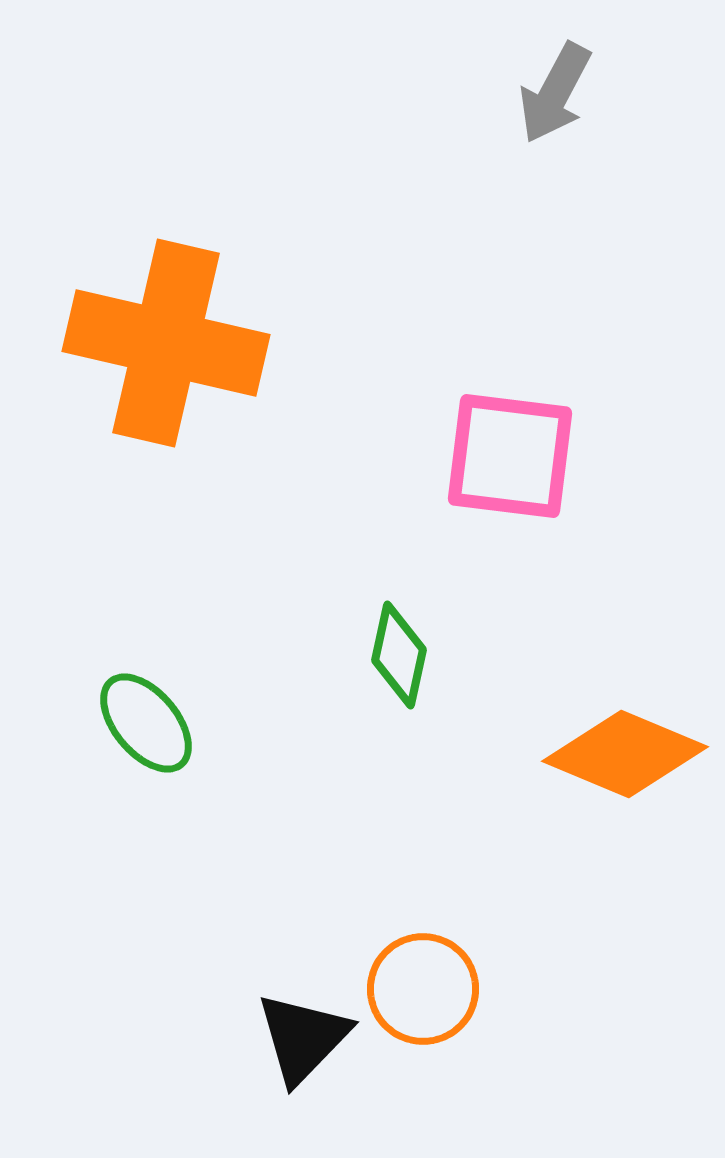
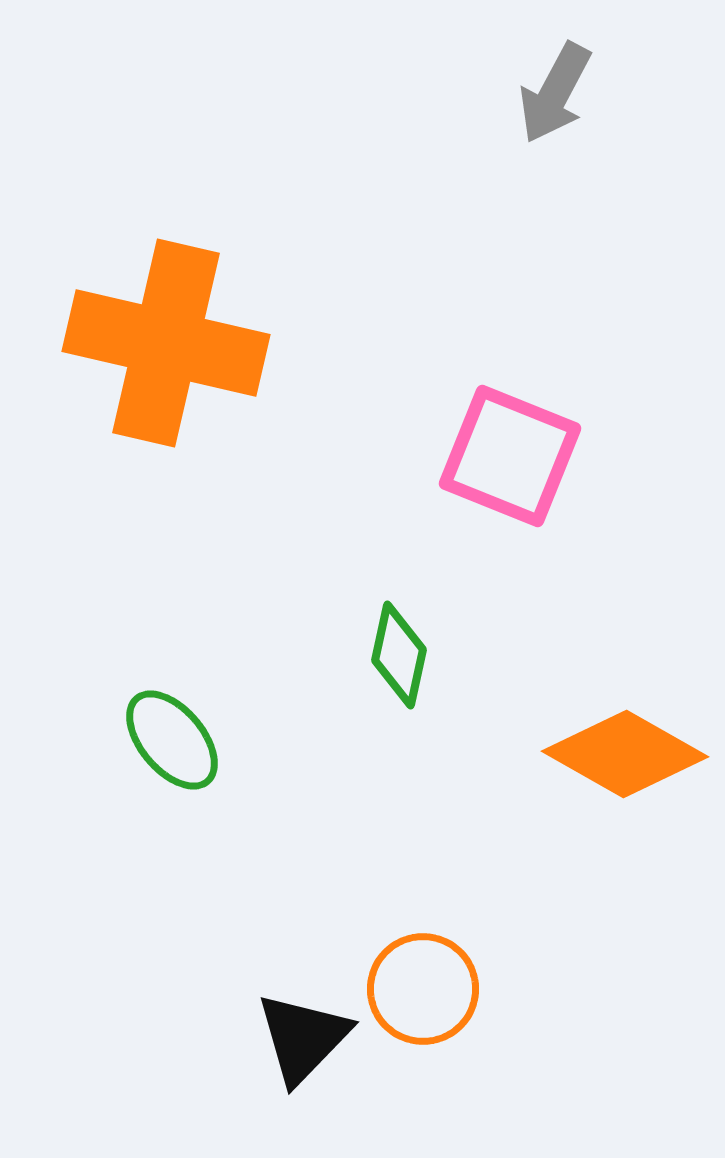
pink square: rotated 15 degrees clockwise
green ellipse: moved 26 px right, 17 px down
orange diamond: rotated 7 degrees clockwise
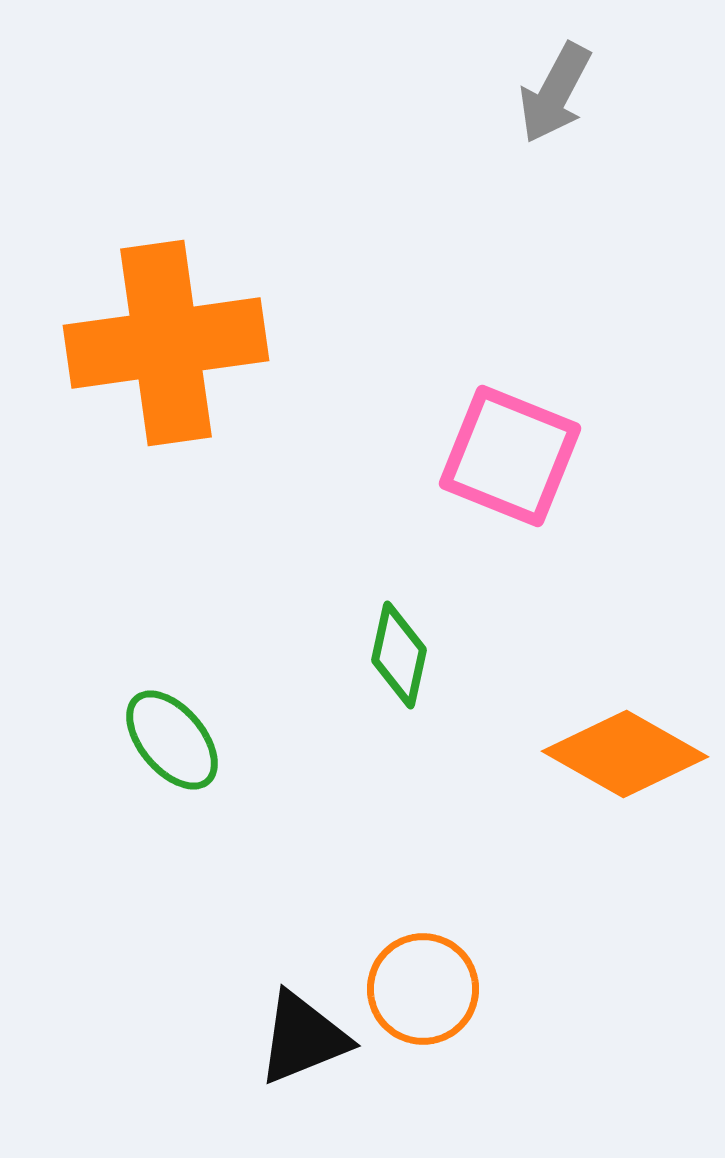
orange cross: rotated 21 degrees counterclockwise
black triangle: rotated 24 degrees clockwise
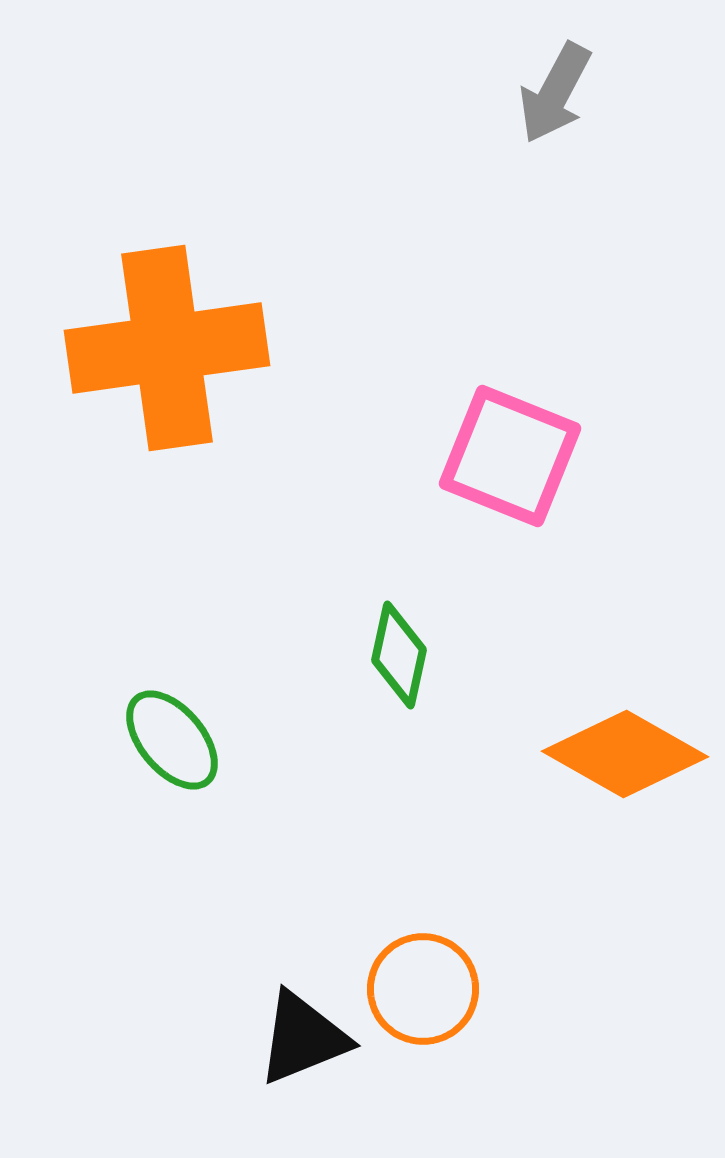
orange cross: moved 1 px right, 5 px down
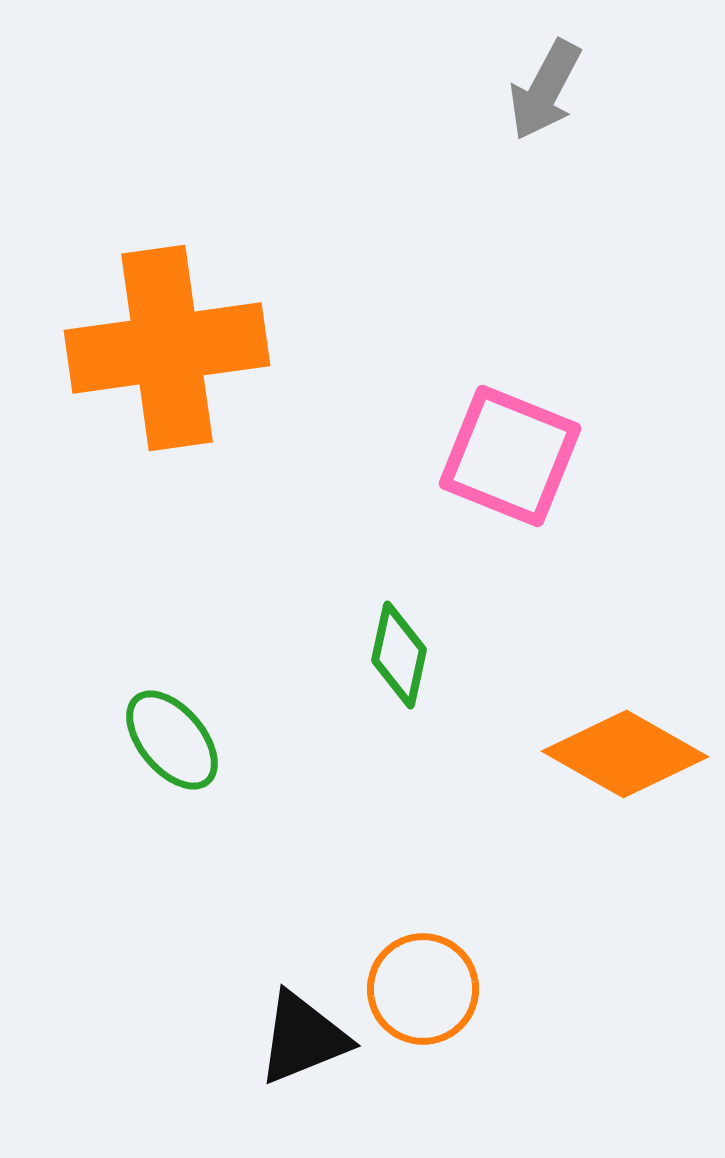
gray arrow: moved 10 px left, 3 px up
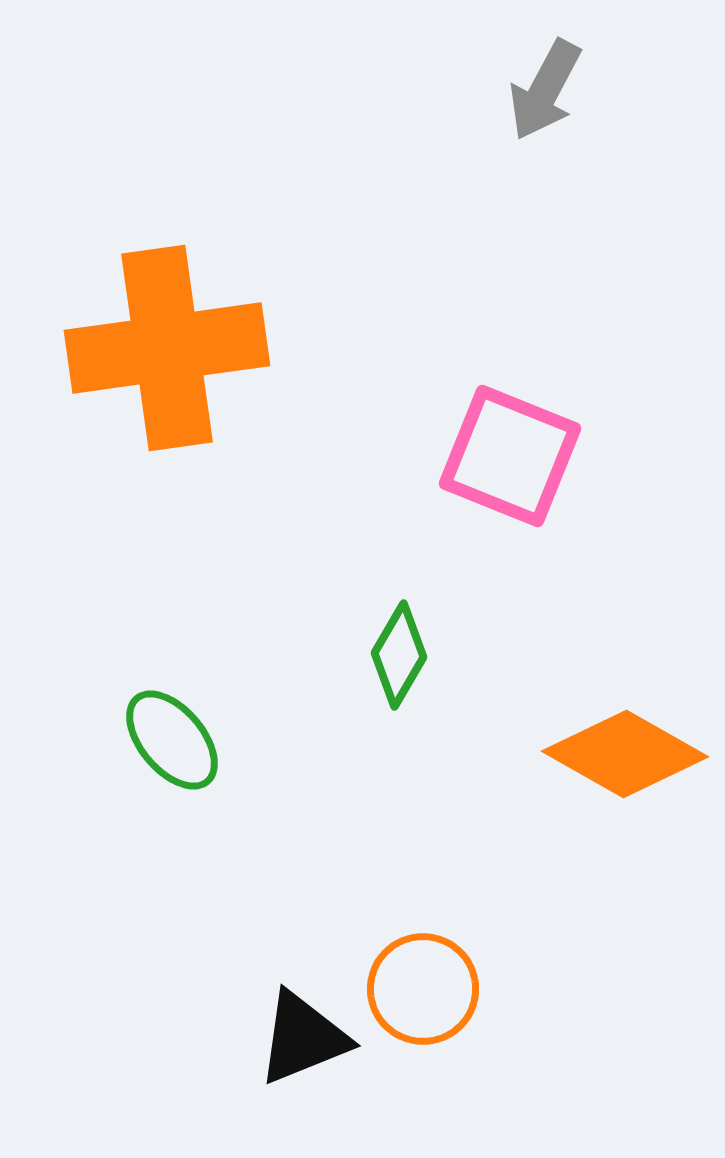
green diamond: rotated 18 degrees clockwise
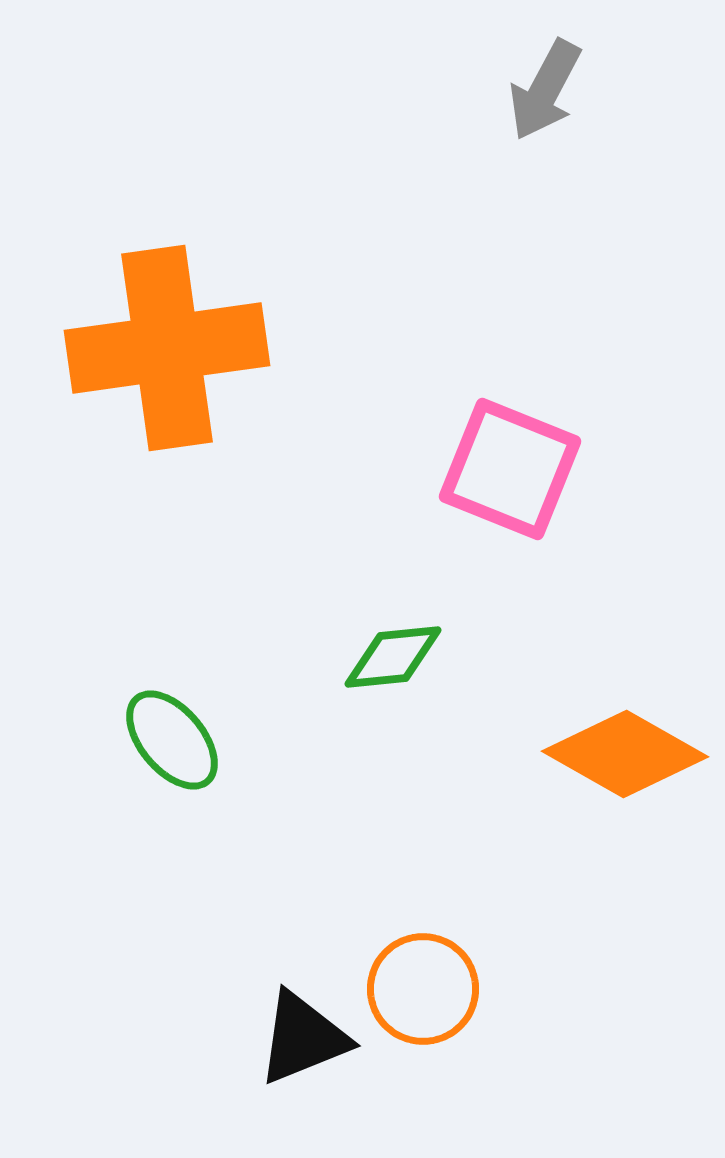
pink square: moved 13 px down
green diamond: moved 6 px left, 2 px down; rotated 54 degrees clockwise
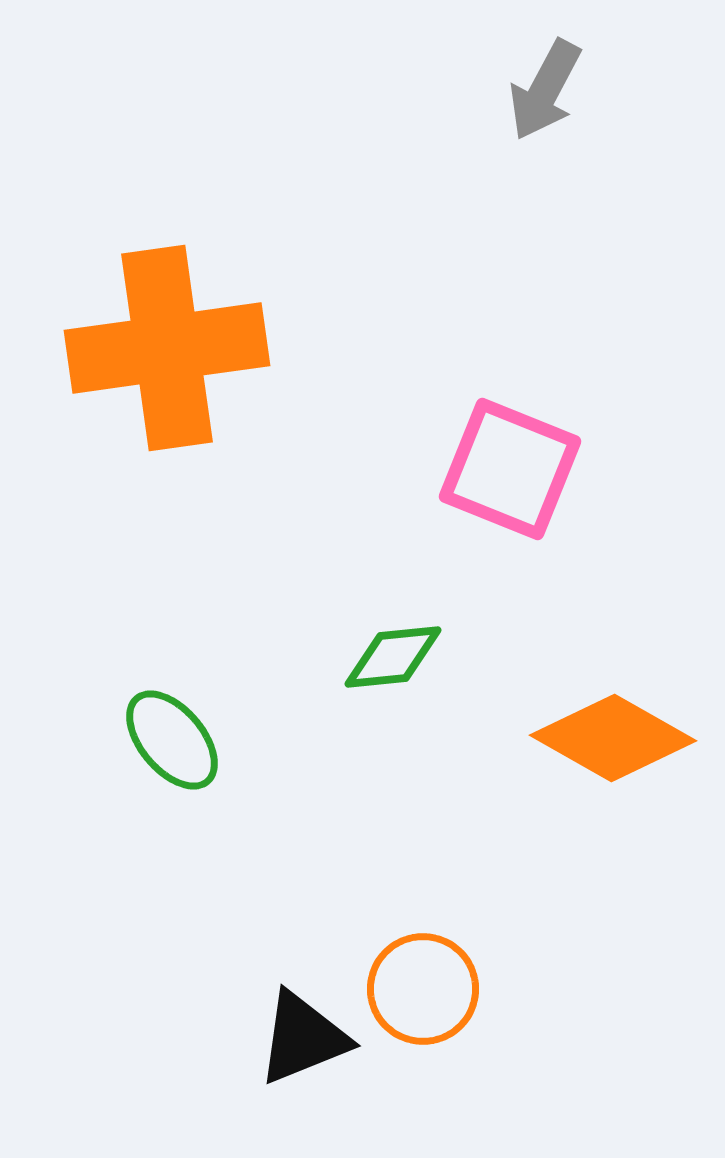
orange diamond: moved 12 px left, 16 px up
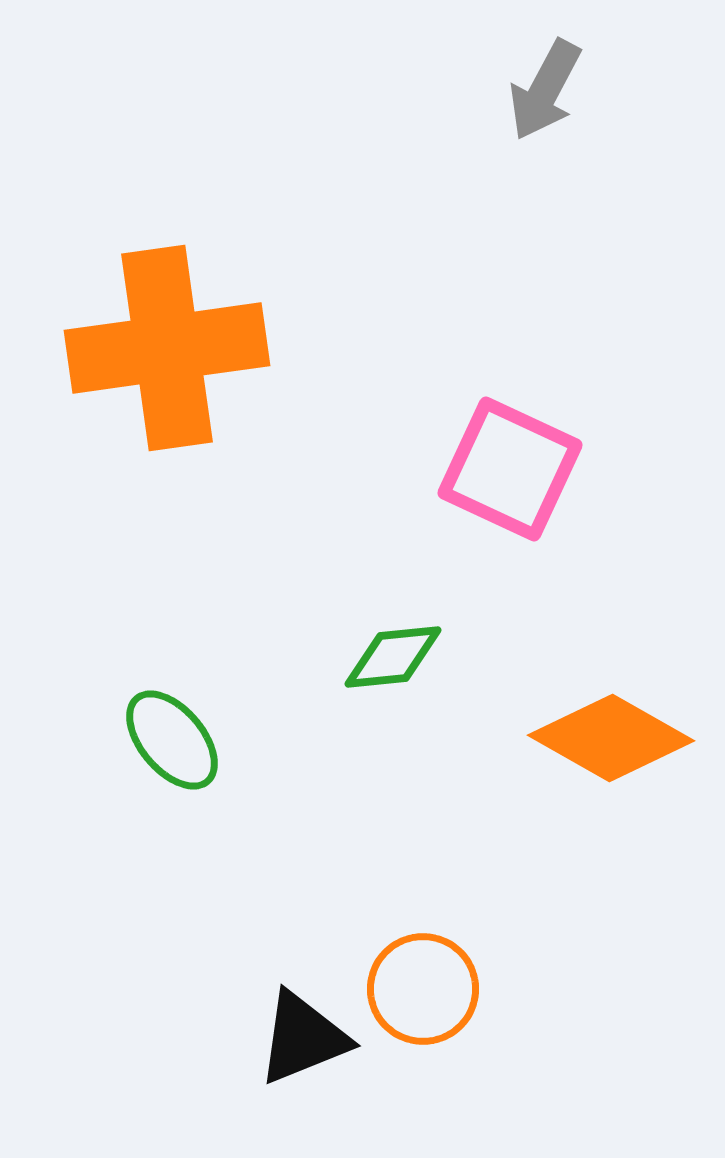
pink square: rotated 3 degrees clockwise
orange diamond: moved 2 px left
